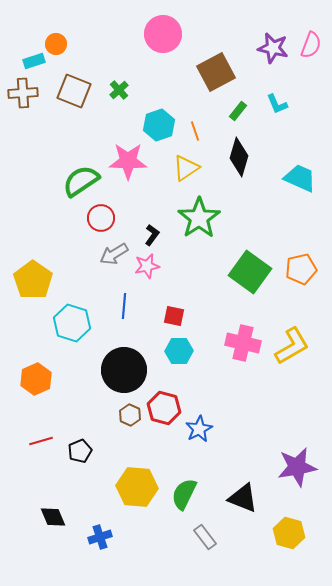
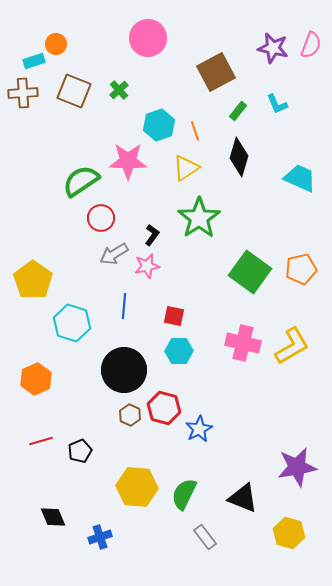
pink circle at (163, 34): moved 15 px left, 4 px down
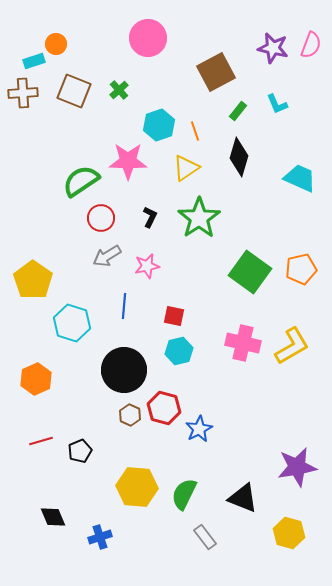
black L-shape at (152, 235): moved 2 px left, 18 px up; rotated 10 degrees counterclockwise
gray arrow at (114, 254): moved 7 px left, 2 px down
cyan hexagon at (179, 351): rotated 12 degrees counterclockwise
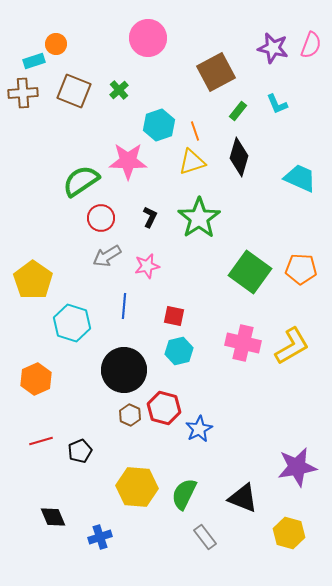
yellow triangle at (186, 168): moved 6 px right, 6 px up; rotated 16 degrees clockwise
orange pentagon at (301, 269): rotated 16 degrees clockwise
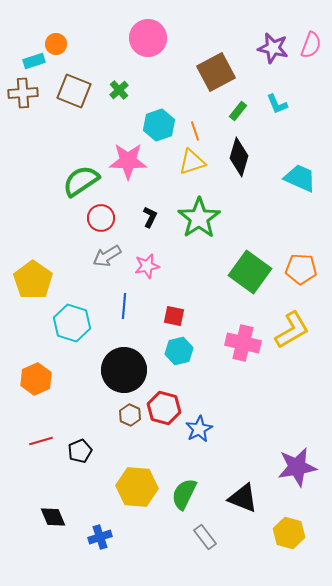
yellow L-shape at (292, 346): moved 16 px up
